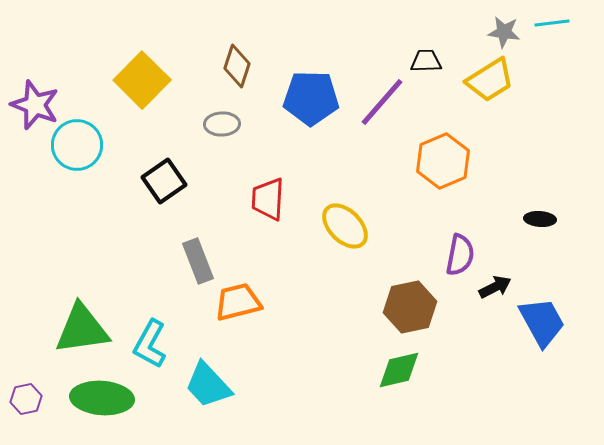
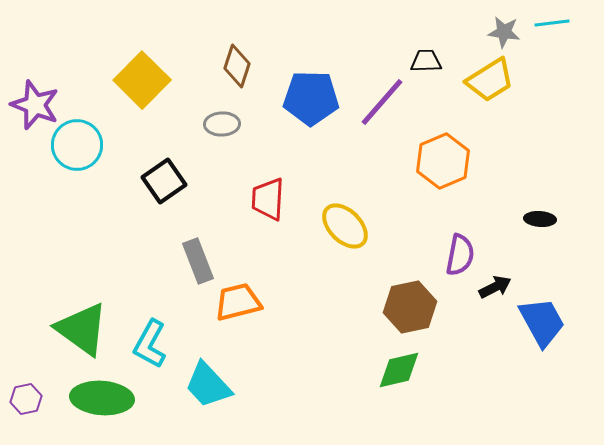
green triangle: rotated 44 degrees clockwise
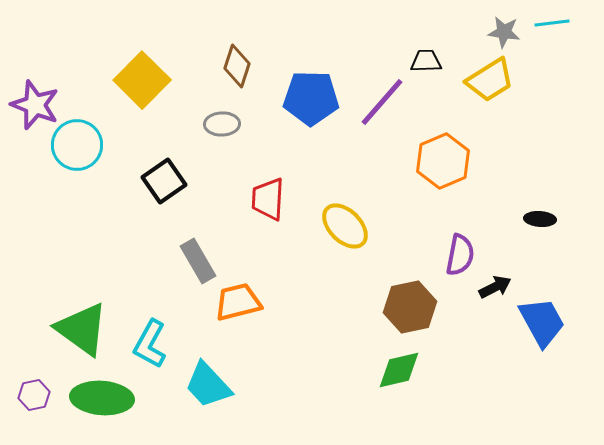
gray rectangle: rotated 9 degrees counterclockwise
purple hexagon: moved 8 px right, 4 px up
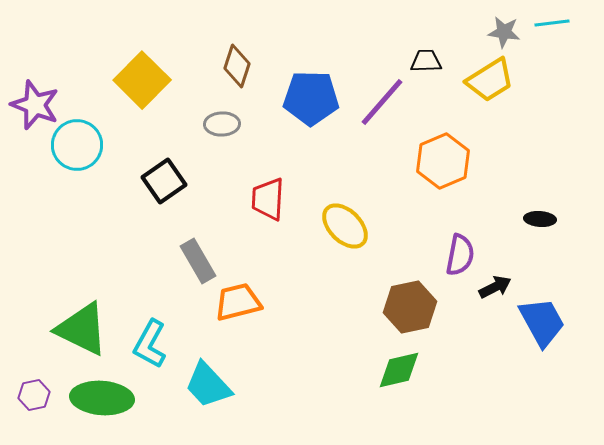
green triangle: rotated 10 degrees counterclockwise
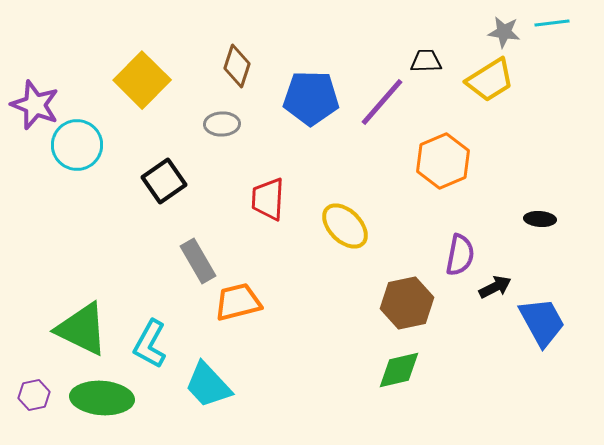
brown hexagon: moved 3 px left, 4 px up
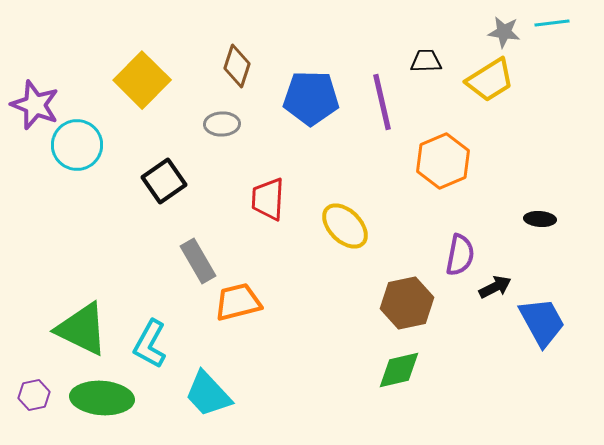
purple line: rotated 54 degrees counterclockwise
cyan trapezoid: moved 9 px down
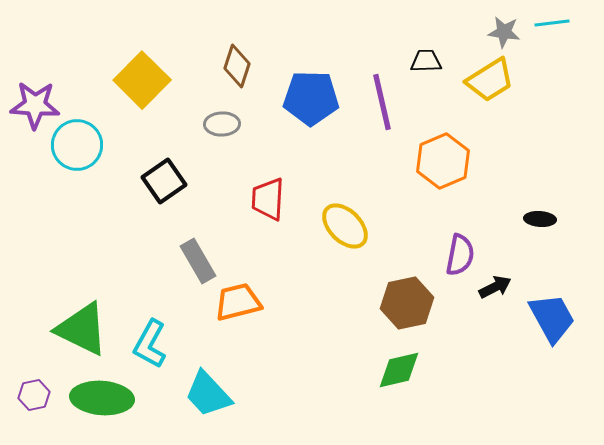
purple star: rotated 18 degrees counterclockwise
blue trapezoid: moved 10 px right, 4 px up
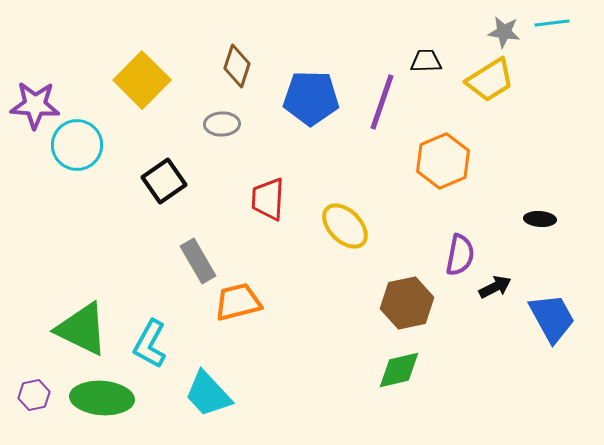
purple line: rotated 32 degrees clockwise
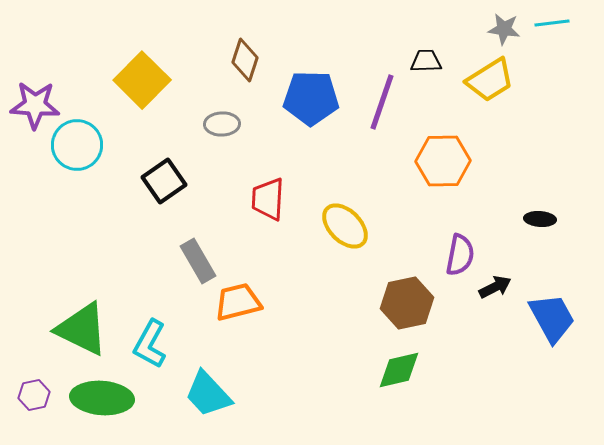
gray star: moved 3 px up
brown diamond: moved 8 px right, 6 px up
orange hexagon: rotated 22 degrees clockwise
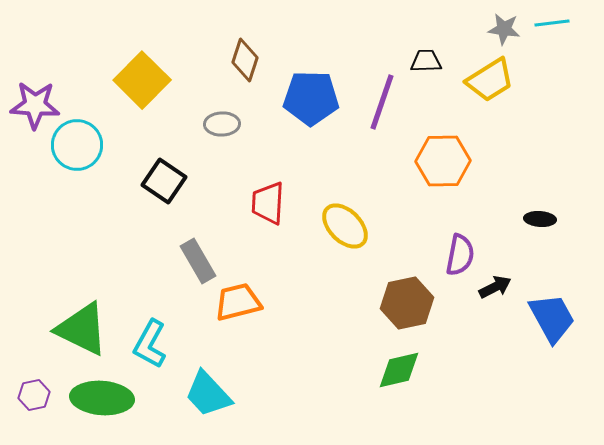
black square: rotated 21 degrees counterclockwise
red trapezoid: moved 4 px down
